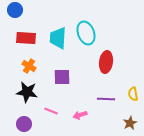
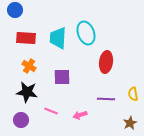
purple circle: moved 3 px left, 4 px up
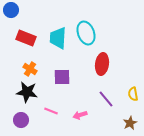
blue circle: moved 4 px left
red rectangle: rotated 18 degrees clockwise
red ellipse: moved 4 px left, 2 px down
orange cross: moved 1 px right, 3 px down
purple line: rotated 48 degrees clockwise
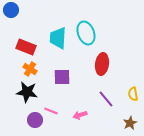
red rectangle: moved 9 px down
purple circle: moved 14 px right
